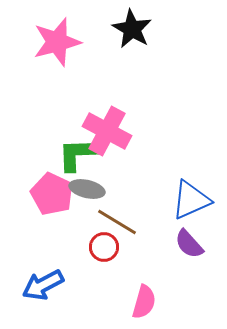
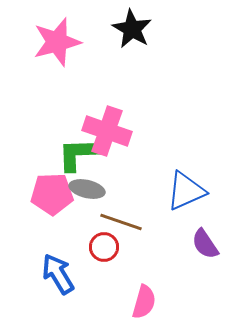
pink cross: rotated 9 degrees counterclockwise
pink pentagon: rotated 27 degrees counterclockwise
blue triangle: moved 5 px left, 9 px up
brown line: moved 4 px right; rotated 12 degrees counterclockwise
purple semicircle: moved 16 px right; rotated 8 degrees clockwise
blue arrow: moved 15 px right, 11 px up; rotated 87 degrees clockwise
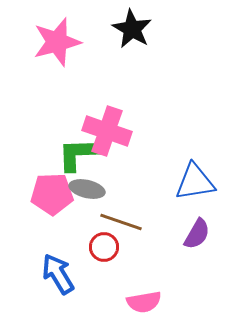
blue triangle: moved 9 px right, 9 px up; rotated 15 degrees clockwise
purple semicircle: moved 8 px left, 10 px up; rotated 116 degrees counterclockwise
pink semicircle: rotated 64 degrees clockwise
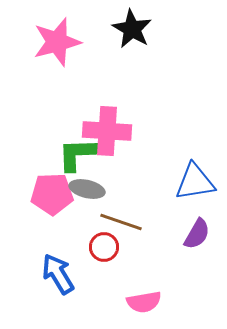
pink cross: rotated 15 degrees counterclockwise
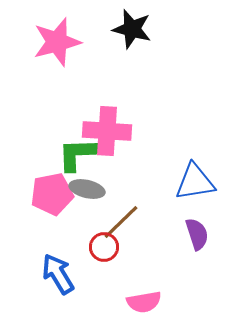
black star: rotated 15 degrees counterclockwise
pink pentagon: rotated 9 degrees counterclockwise
brown line: rotated 63 degrees counterclockwise
purple semicircle: rotated 48 degrees counterclockwise
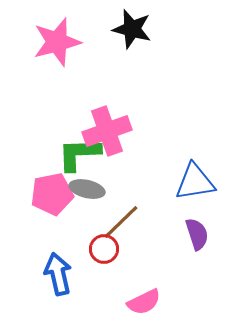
pink cross: rotated 24 degrees counterclockwise
red circle: moved 2 px down
blue arrow: rotated 18 degrees clockwise
pink semicircle: rotated 16 degrees counterclockwise
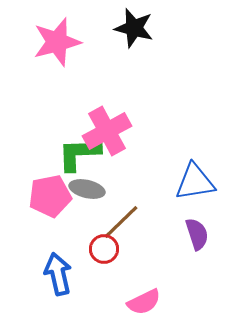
black star: moved 2 px right, 1 px up
pink cross: rotated 9 degrees counterclockwise
pink pentagon: moved 2 px left, 2 px down
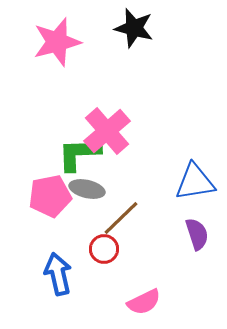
pink cross: rotated 12 degrees counterclockwise
brown line: moved 4 px up
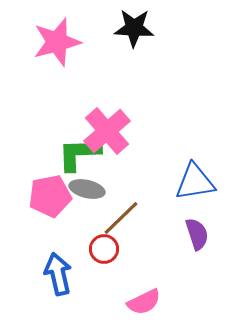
black star: rotated 12 degrees counterclockwise
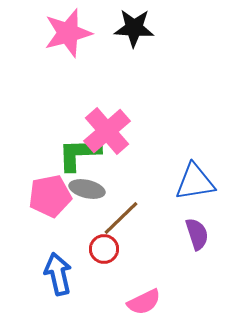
pink star: moved 11 px right, 9 px up
